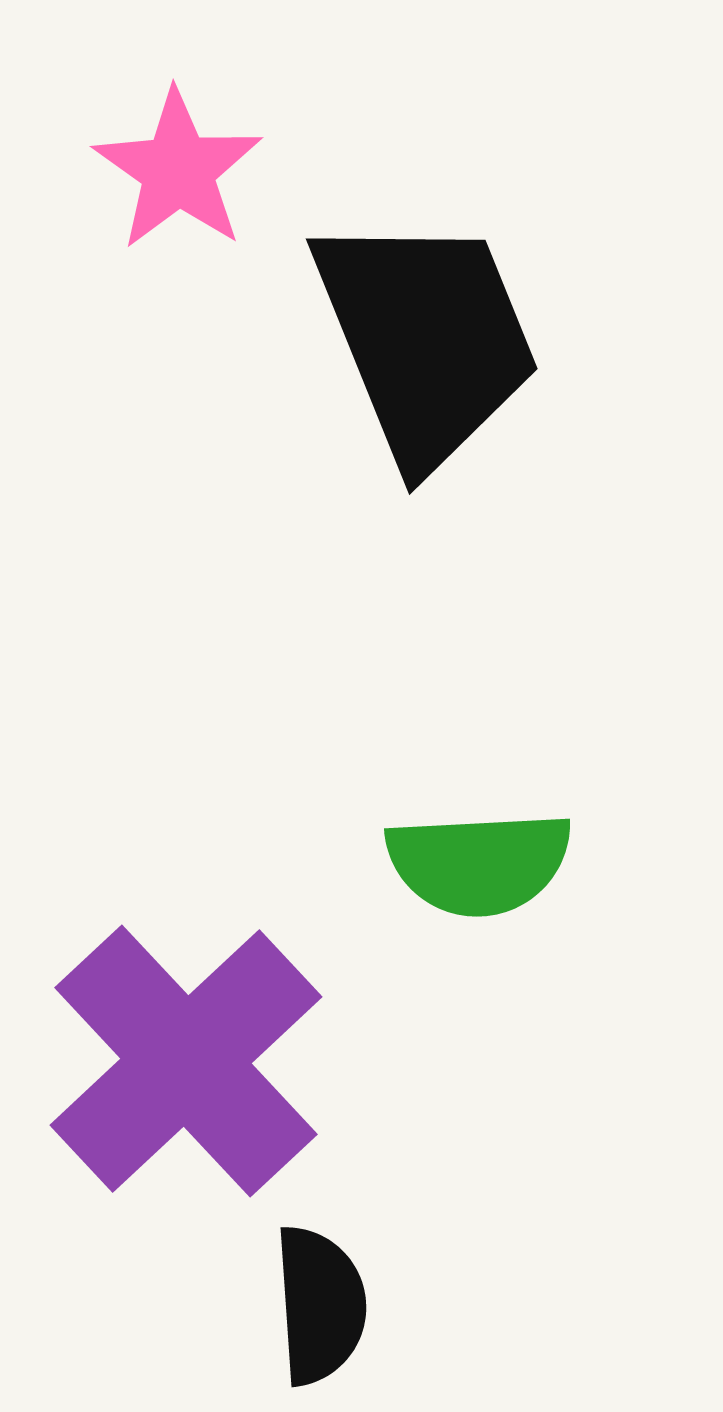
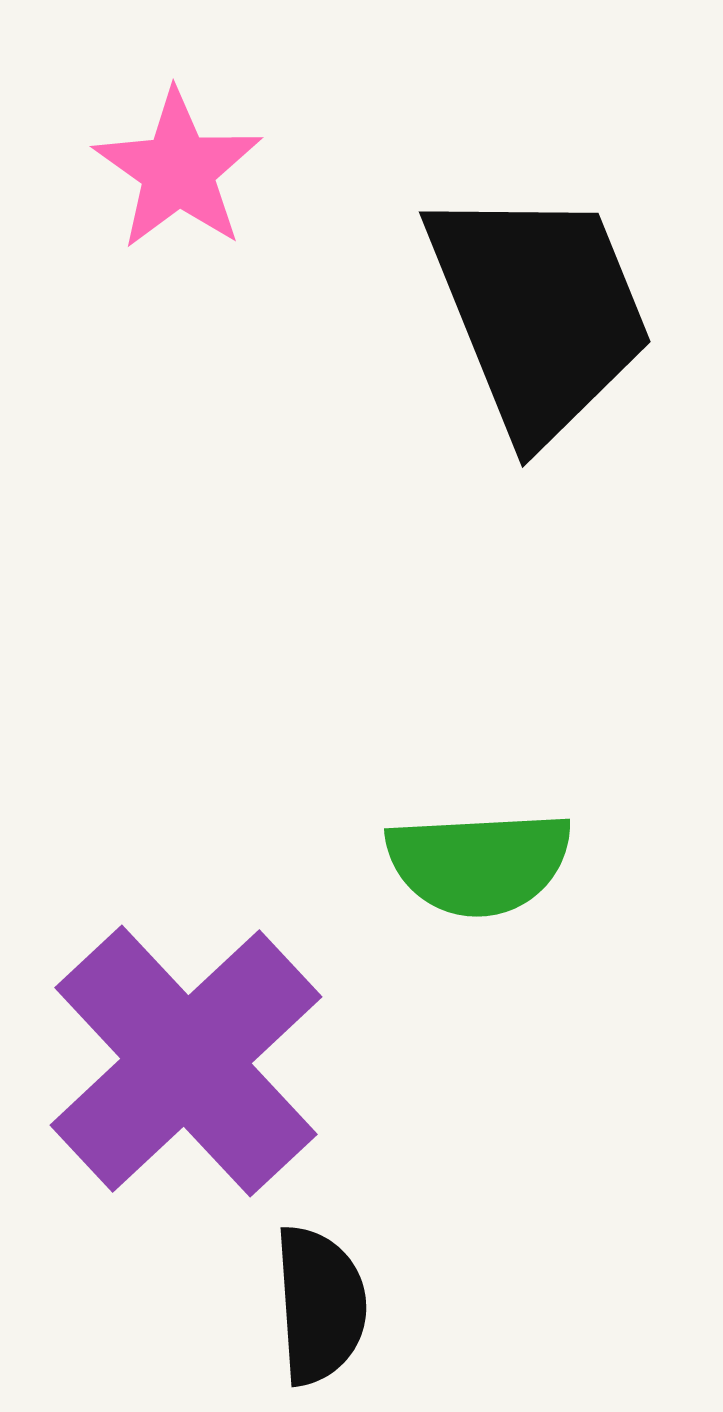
black trapezoid: moved 113 px right, 27 px up
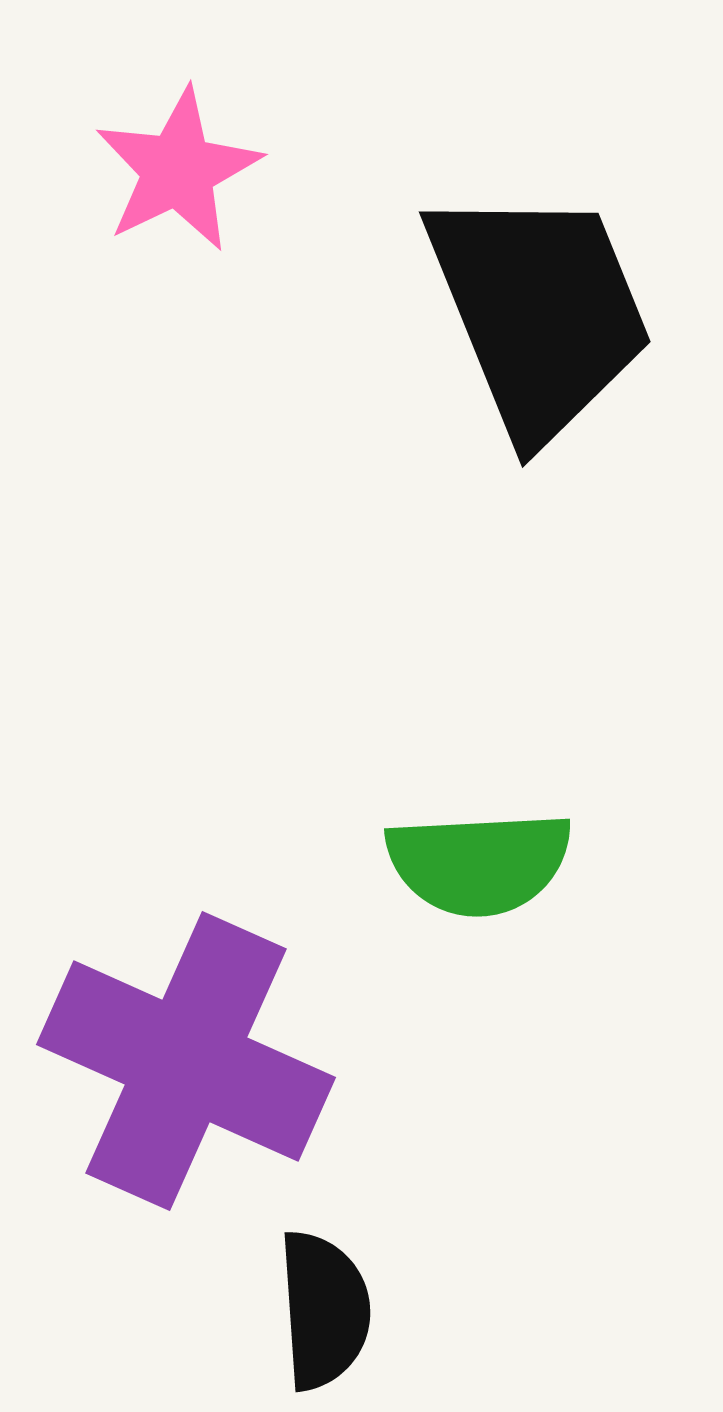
pink star: rotated 11 degrees clockwise
purple cross: rotated 23 degrees counterclockwise
black semicircle: moved 4 px right, 5 px down
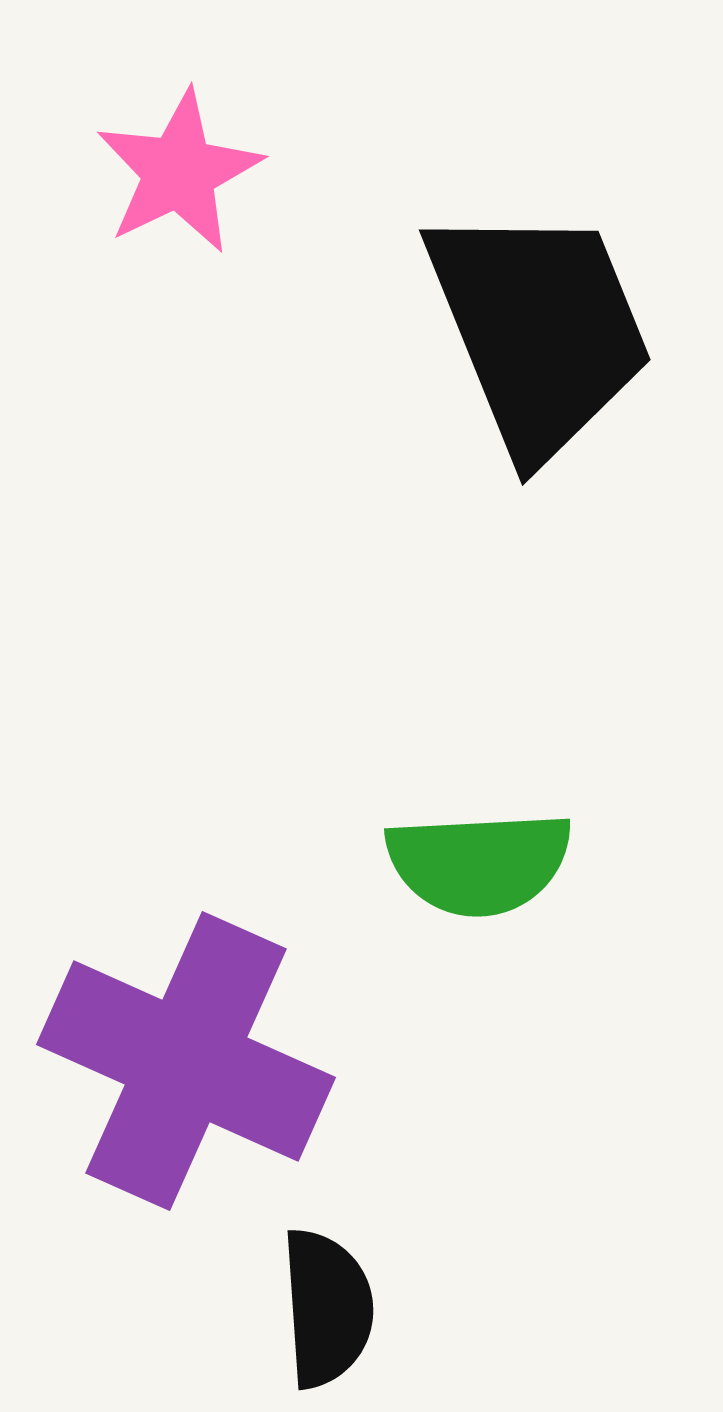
pink star: moved 1 px right, 2 px down
black trapezoid: moved 18 px down
black semicircle: moved 3 px right, 2 px up
